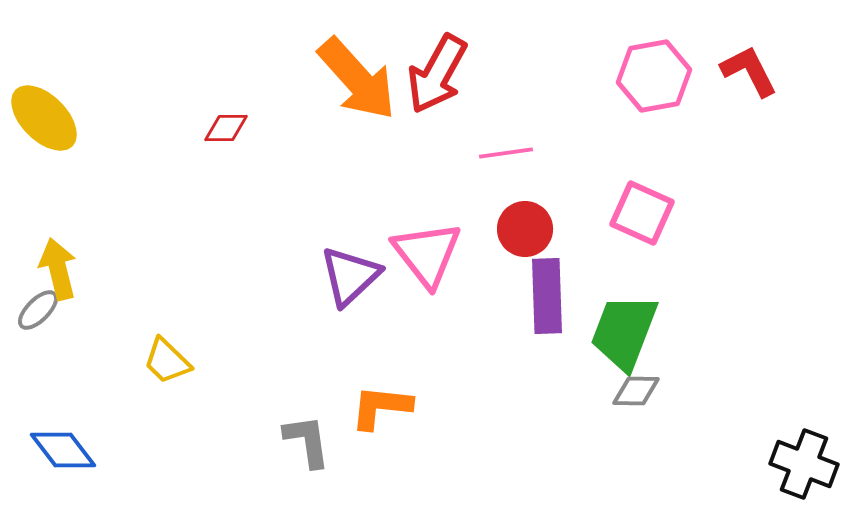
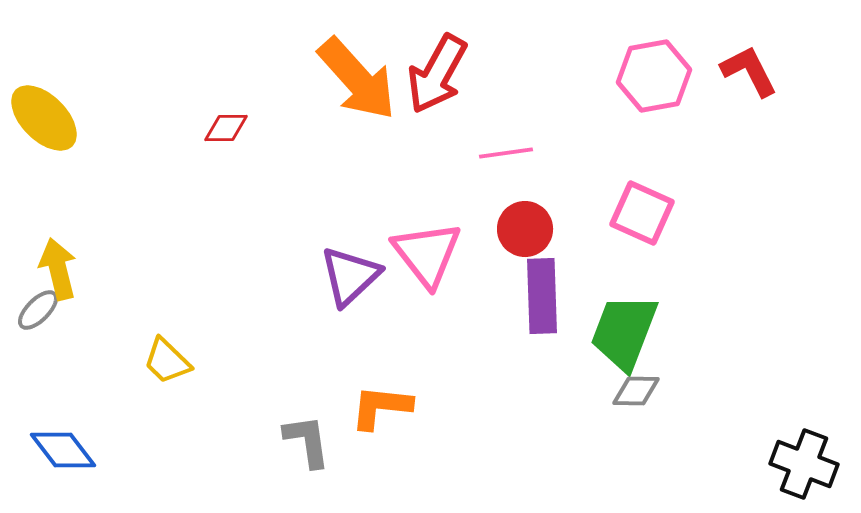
purple rectangle: moved 5 px left
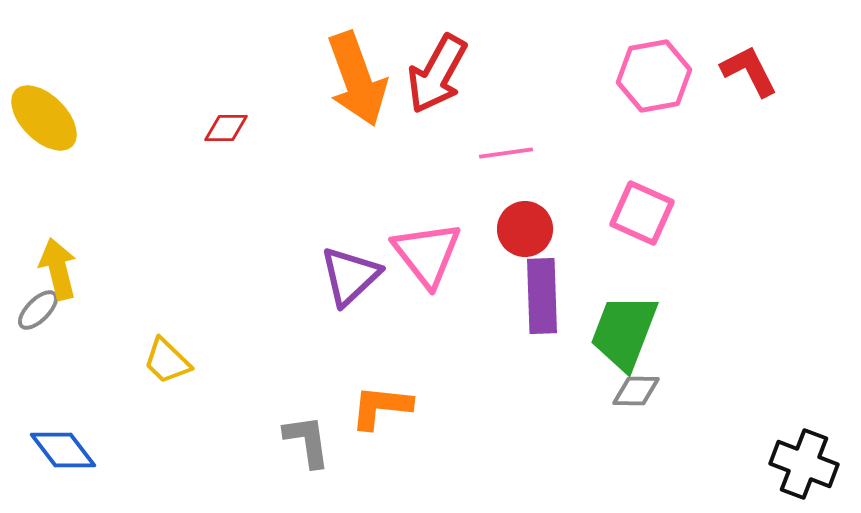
orange arrow: rotated 22 degrees clockwise
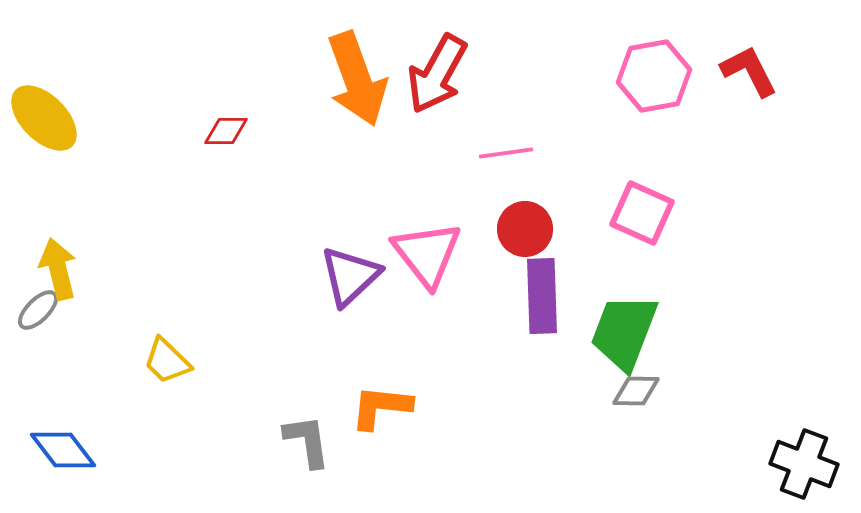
red diamond: moved 3 px down
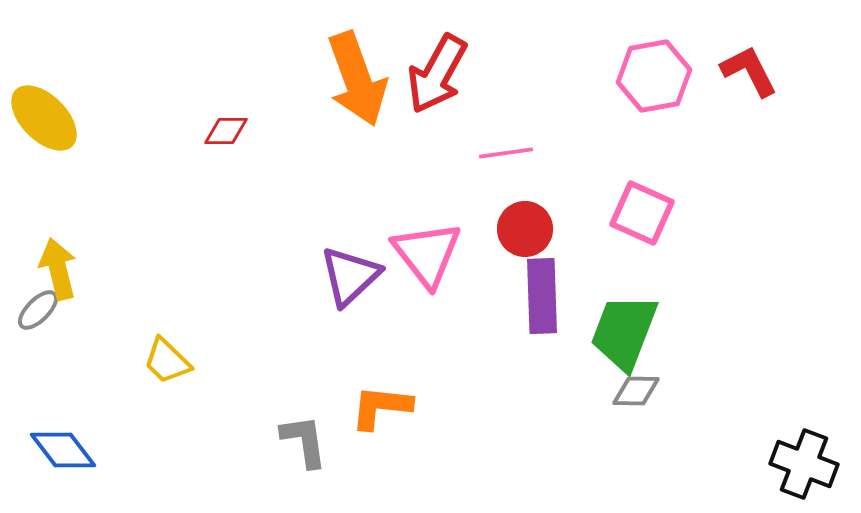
gray L-shape: moved 3 px left
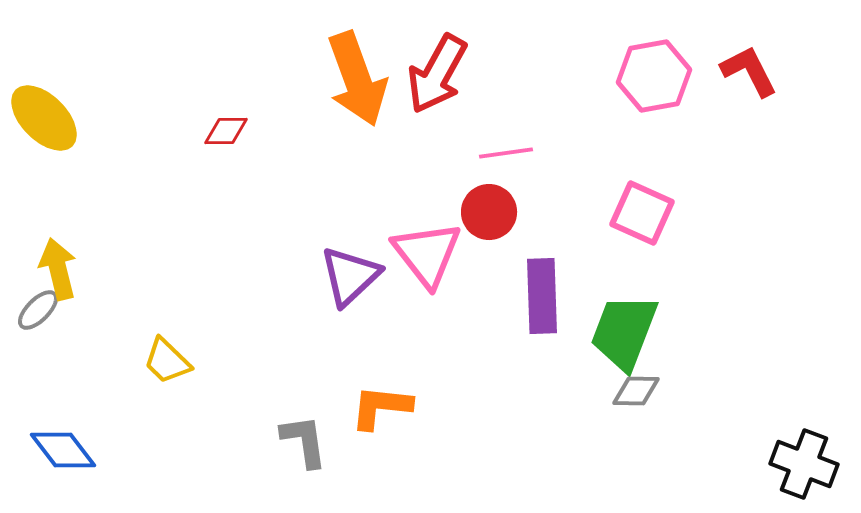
red circle: moved 36 px left, 17 px up
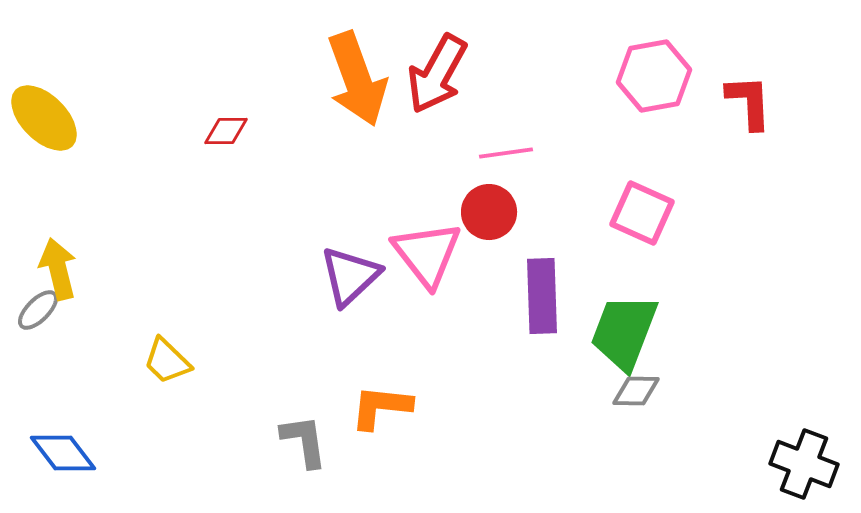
red L-shape: moved 31 px down; rotated 24 degrees clockwise
blue diamond: moved 3 px down
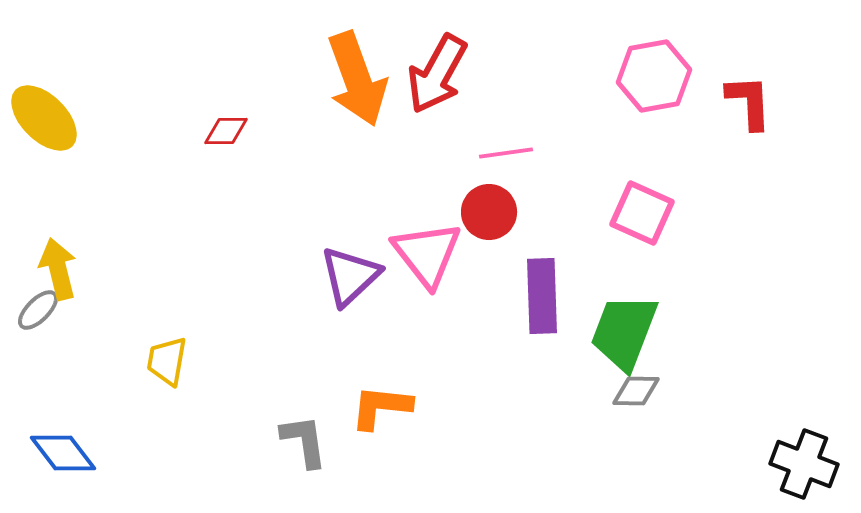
yellow trapezoid: rotated 56 degrees clockwise
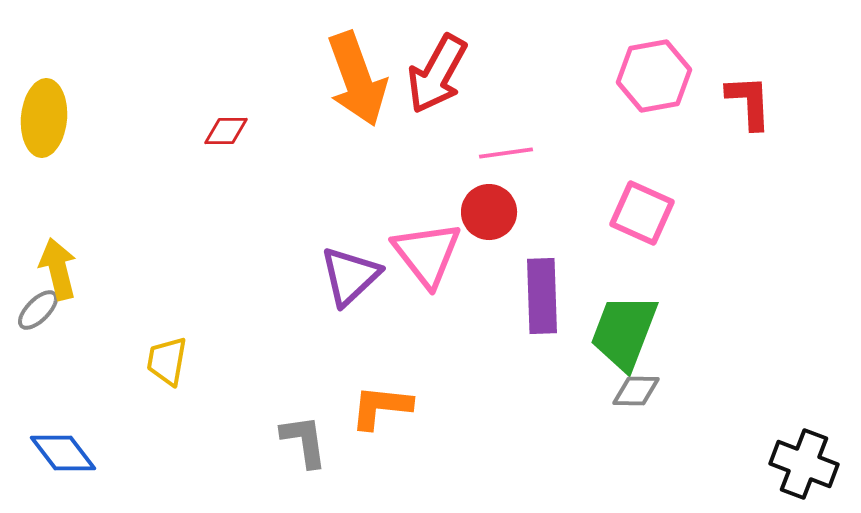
yellow ellipse: rotated 50 degrees clockwise
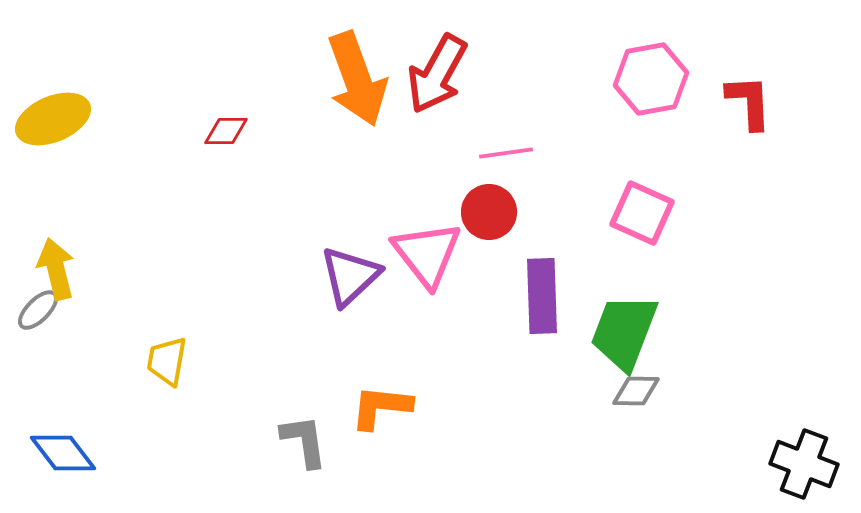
pink hexagon: moved 3 px left, 3 px down
yellow ellipse: moved 9 px right, 1 px down; rotated 62 degrees clockwise
yellow arrow: moved 2 px left
